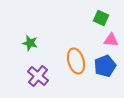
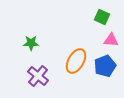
green square: moved 1 px right, 1 px up
green star: moved 1 px right; rotated 14 degrees counterclockwise
orange ellipse: rotated 45 degrees clockwise
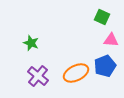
green star: rotated 21 degrees clockwise
orange ellipse: moved 12 px down; rotated 35 degrees clockwise
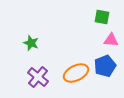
green square: rotated 14 degrees counterclockwise
purple cross: moved 1 px down
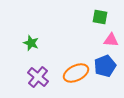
green square: moved 2 px left
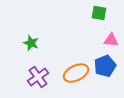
green square: moved 1 px left, 4 px up
purple cross: rotated 15 degrees clockwise
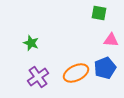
blue pentagon: moved 2 px down
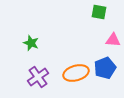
green square: moved 1 px up
pink triangle: moved 2 px right
orange ellipse: rotated 10 degrees clockwise
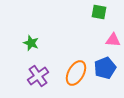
orange ellipse: rotated 45 degrees counterclockwise
purple cross: moved 1 px up
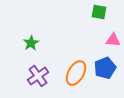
green star: rotated 21 degrees clockwise
